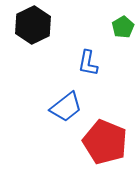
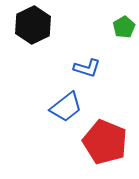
green pentagon: moved 1 px right
blue L-shape: moved 1 px left, 5 px down; rotated 84 degrees counterclockwise
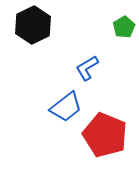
blue L-shape: rotated 132 degrees clockwise
red pentagon: moved 7 px up
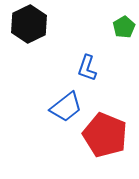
black hexagon: moved 4 px left, 1 px up
blue L-shape: rotated 40 degrees counterclockwise
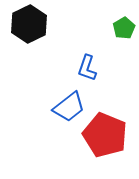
green pentagon: moved 1 px down
blue trapezoid: moved 3 px right
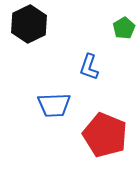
blue L-shape: moved 2 px right, 1 px up
blue trapezoid: moved 15 px left, 2 px up; rotated 36 degrees clockwise
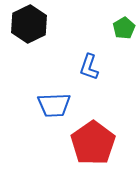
red pentagon: moved 12 px left, 8 px down; rotated 15 degrees clockwise
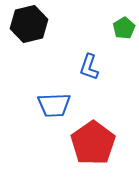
black hexagon: rotated 12 degrees clockwise
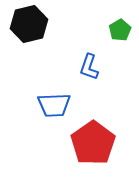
green pentagon: moved 4 px left, 2 px down
